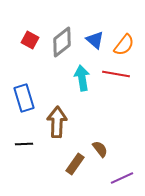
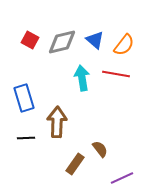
gray diamond: rotated 24 degrees clockwise
black line: moved 2 px right, 6 px up
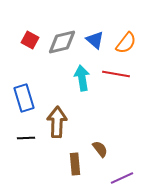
orange semicircle: moved 2 px right, 2 px up
brown rectangle: rotated 40 degrees counterclockwise
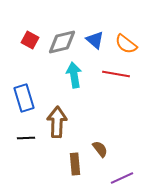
orange semicircle: moved 1 px down; rotated 90 degrees clockwise
cyan arrow: moved 8 px left, 3 px up
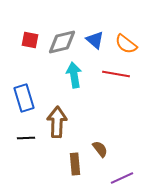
red square: rotated 18 degrees counterclockwise
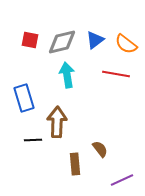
blue triangle: rotated 42 degrees clockwise
cyan arrow: moved 7 px left
black line: moved 7 px right, 2 px down
purple line: moved 2 px down
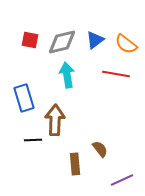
brown arrow: moved 2 px left, 2 px up
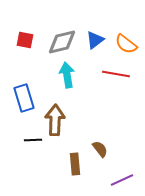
red square: moved 5 px left
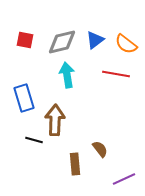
black line: moved 1 px right; rotated 18 degrees clockwise
purple line: moved 2 px right, 1 px up
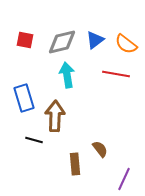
brown arrow: moved 4 px up
purple line: rotated 40 degrees counterclockwise
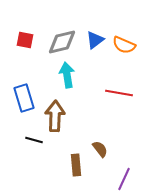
orange semicircle: moved 2 px left, 1 px down; rotated 15 degrees counterclockwise
red line: moved 3 px right, 19 px down
brown rectangle: moved 1 px right, 1 px down
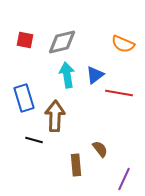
blue triangle: moved 35 px down
orange semicircle: moved 1 px left, 1 px up
